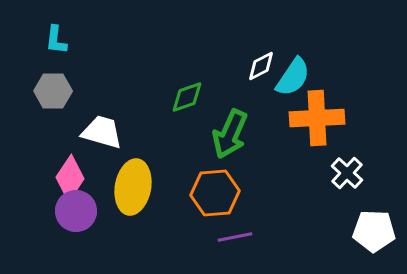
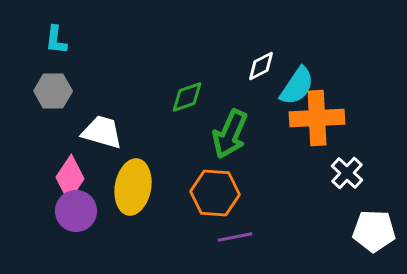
cyan semicircle: moved 4 px right, 9 px down
orange hexagon: rotated 9 degrees clockwise
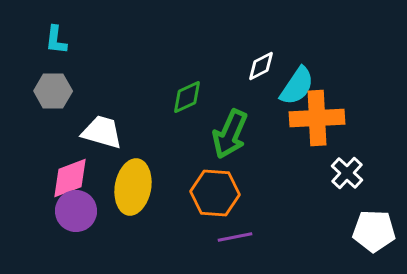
green diamond: rotated 6 degrees counterclockwise
pink diamond: rotated 36 degrees clockwise
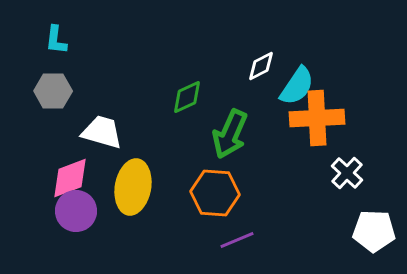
purple line: moved 2 px right, 3 px down; rotated 12 degrees counterclockwise
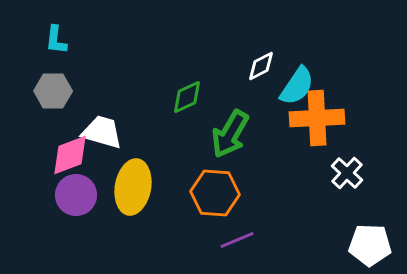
green arrow: rotated 6 degrees clockwise
pink diamond: moved 23 px up
purple circle: moved 16 px up
white pentagon: moved 4 px left, 14 px down
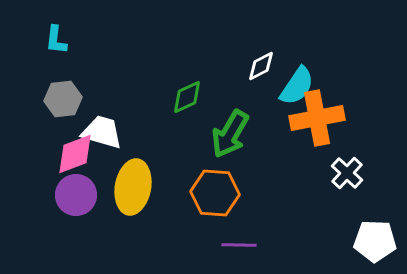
gray hexagon: moved 10 px right, 8 px down; rotated 6 degrees counterclockwise
orange cross: rotated 8 degrees counterclockwise
pink diamond: moved 5 px right, 1 px up
purple line: moved 2 px right, 5 px down; rotated 24 degrees clockwise
white pentagon: moved 5 px right, 4 px up
